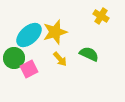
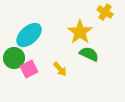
yellow cross: moved 4 px right, 4 px up
yellow star: moved 25 px right; rotated 20 degrees counterclockwise
yellow arrow: moved 10 px down
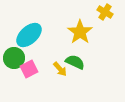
green semicircle: moved 14 px left, 8 px down
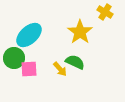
pink square: rotated 24 degrees clockwise
